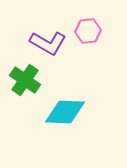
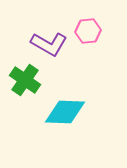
purple L-shape: moved 1 px right, 1 px down
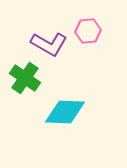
green cross: moved 2 px up
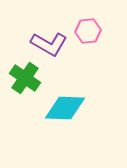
cyan diamond: moved 4 px up
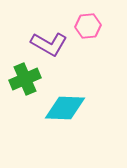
pink hexagon: moved 5 px up
green cross: moved 1 px down; rotated 32 degrees clockwise
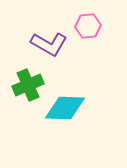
green cross: moved 3 px right, 6 px down
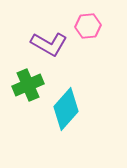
cyan diamond: moved 1 px right, 1 px down; rotated 51 degrees counterclockwise
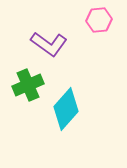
pink hexagon: moved 11 px right, 6 px up
purple L-shape: rotated 6 degrees clockwise
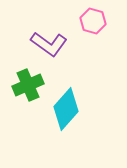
pink hexagon: moved 6 px left, 1 px down; rotated 20 degrees clockwise
